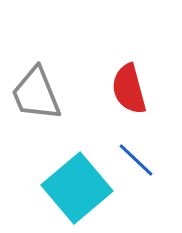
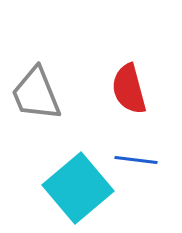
blue line: rotated 36 degrees counterclockwise
cyan square: moved 1 px right
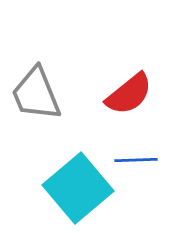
red semicircle: moved 5 px down; rotated 114 degrees counterclockwise
blue line: rotated 9 degrees counterclockwise
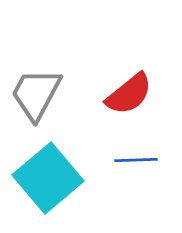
gray trapezoid: rotated 50 degrees clockwise
cyan square: moved 30 px left, 10 px up
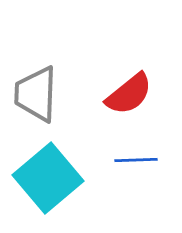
gray trapezoid: rotated 26 degrees counterclockwise
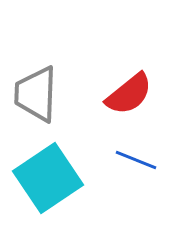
blue line: rotated 24 degrees clockwise
cyan square: rotated 6 degrees clockwise
